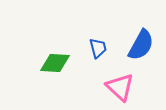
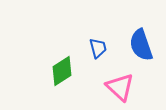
blue semicircle: rotated 132 degrees clockwise
green diamond: moved 7 px right, 8 px down; rotated 36 degrees counterclockwise
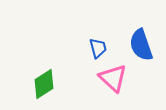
green diamond: moved 18 px left, 13 px down
pink triangle: moved 7 px left, 9 px up
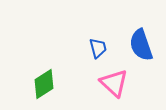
pink triangle: moved 1 px right, 5 px down
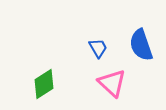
blue trapezoid: rotated 15 degrees counterclockwise
pink triangle: moved 2 px left
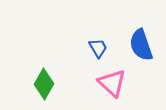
green diamond: rotated 28 degrees counterclockwise
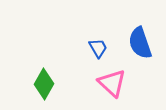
blue semicircle: moved 1 px left, 2 px up
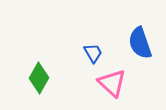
blue trapezoid: moved 5 px left, 5 px down
green diamond: moved 5 px left, 6 px up
